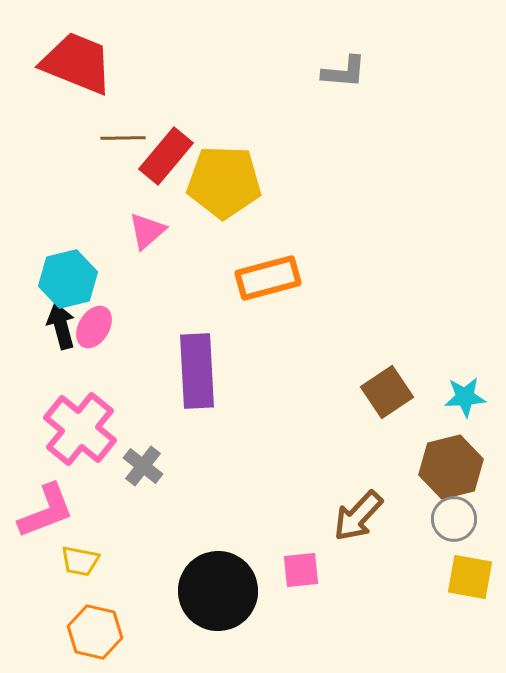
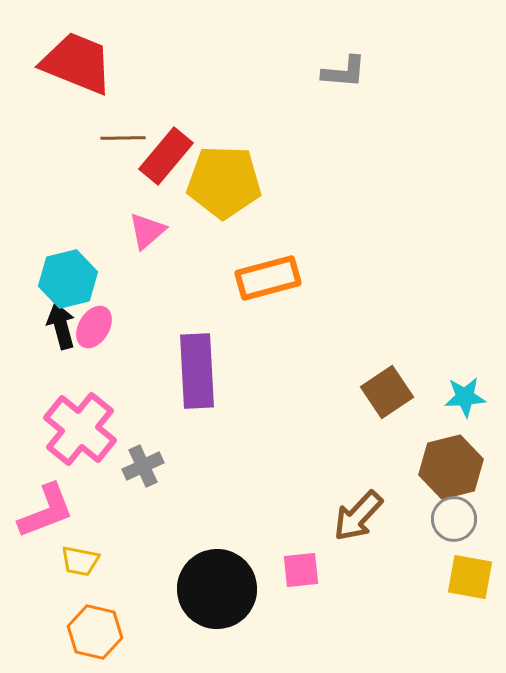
gray cross: rotated 27 degrees clockwise
black circle: moved 1 px left, 2 px up
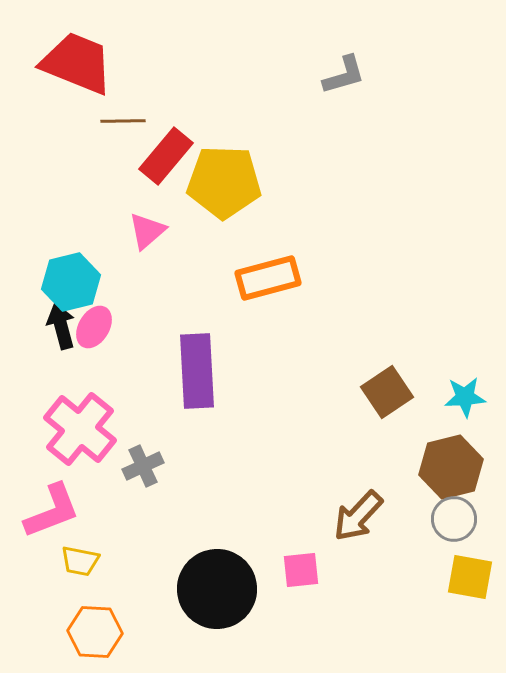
gray L-shape: moved 3 px down; rotated 21 degrees counterclockwise
brown line: moved 17 px up
cyan hexagon: moved 3 px right, 3 px down
pink L-shape: moved 6 px right
orange hexagon: rotated 10 degrees counterclockwise
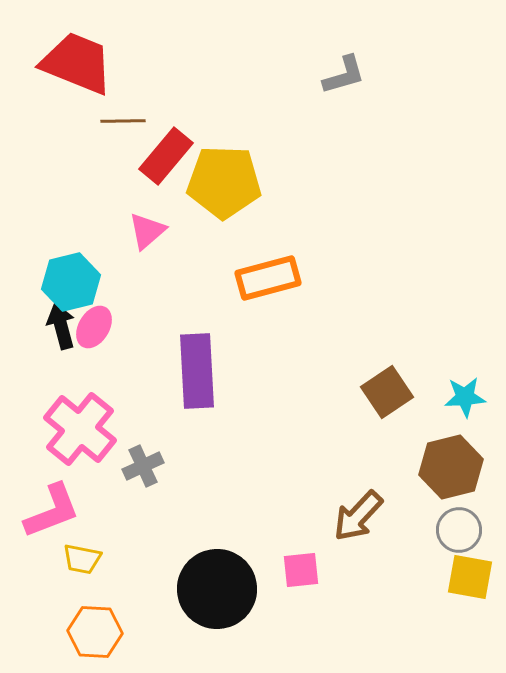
gray circle: moved 5 px right, 11 px down
yellow trapezoid: moved 2 px right, 2 px up
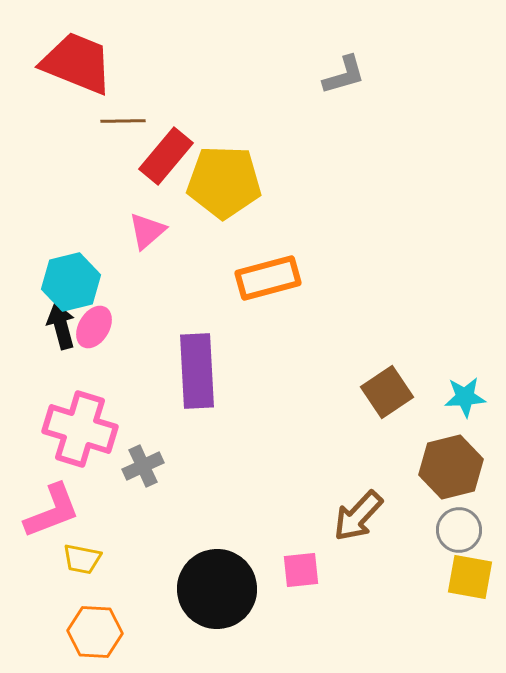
pink cross: rotated 22 degrees counterclockwise
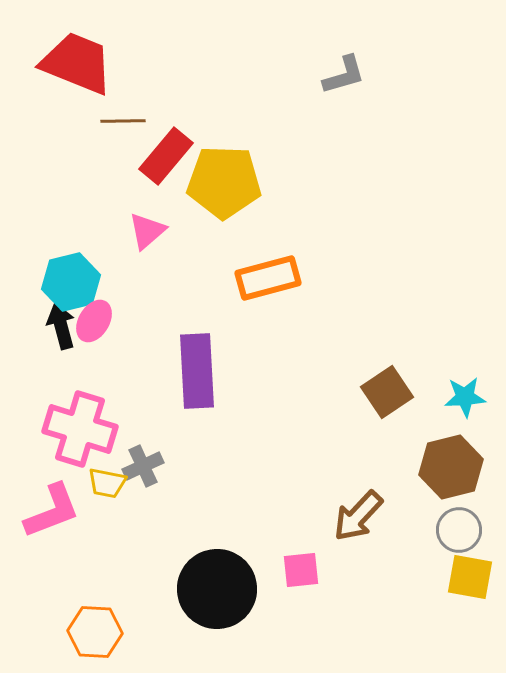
pink ellipse: moved 6 px up
yellow trapezoid: moved 25 px right, 76 px up
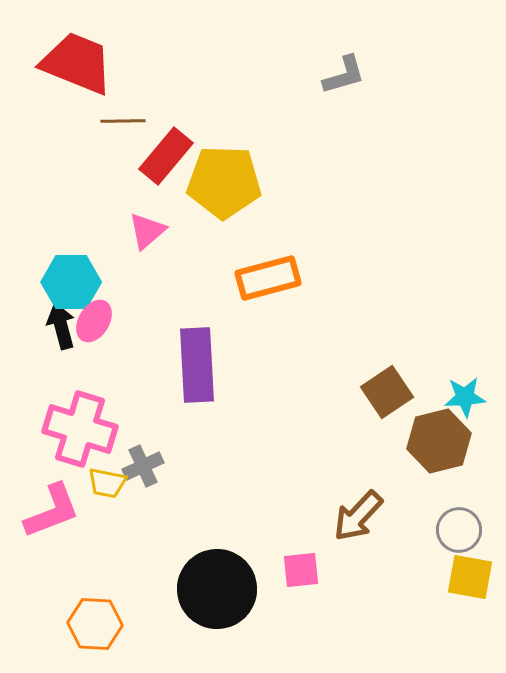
cyan hexagon: rotated 14 degrees clockwise
purple rectangle: moved 6 px up
brown hexagon: moved 12 px left, 26 px up
orange hexagon: moved 8 px up
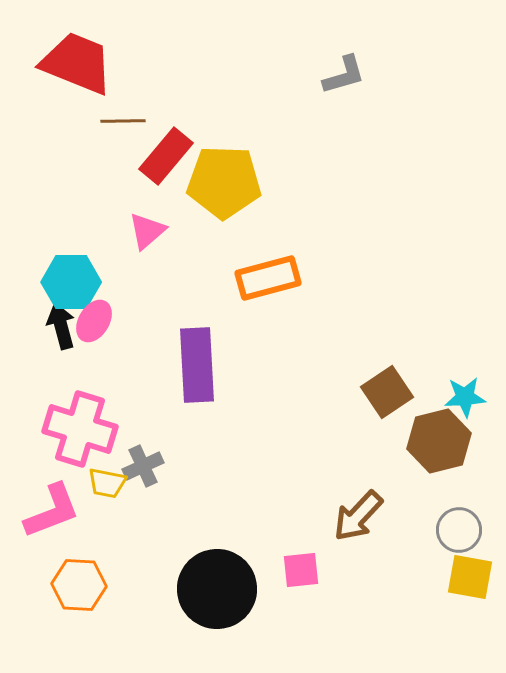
orange hexagon: moved 16 px left, 39 px up
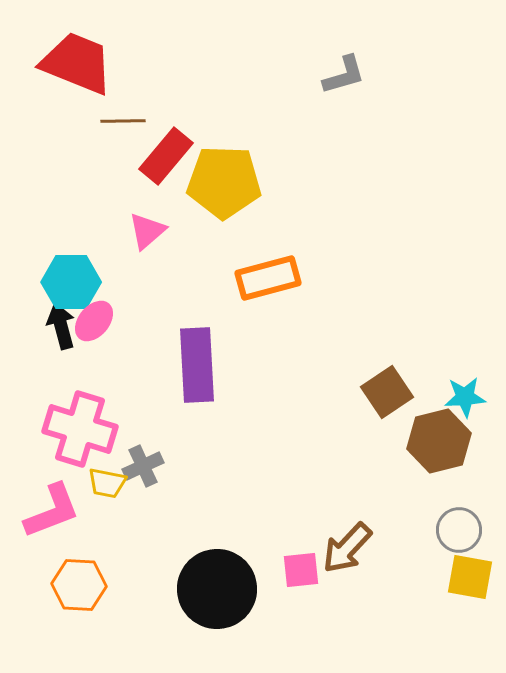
pink ellipse: rotated 9 degrees clockwise
brown arrow: moved 11 px left, 32 px down
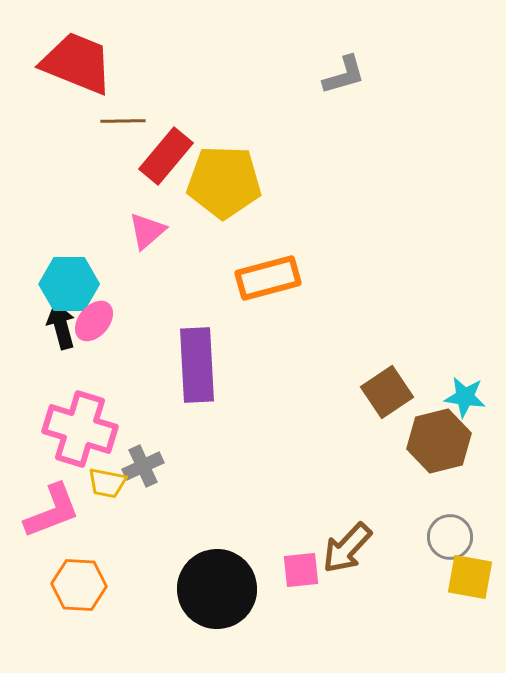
cyan hexagon: moved 2 px left, 2 px down
cyan star: rotated 12 degrees clockwise
gray circle: moved 9 px left, 7 px down
